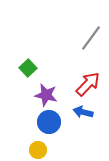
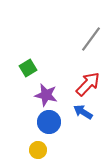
gray line: moved 1 px down
green square: rotated 12 degrees clockwise
blue arrow: rotated 18 degrees clockwise
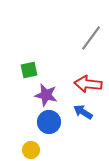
gray line: moved 1 px up
green square: moved 1 px right, 2 px down; rotated 18 degrees clockwise
red arrow: rotated 128 degrees counterclockwise
yellow circle: moved 7 px left
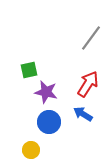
red arrow: rotated 116 degrees clockwise
purple star: moved 3 px up
blue arrow: moved 2 px down
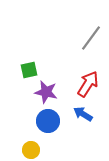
blue circle: moved 1 px left, 1 px up
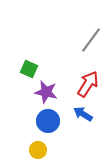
gray line: moved 2 px down
green square: moved 1 px up; rotated 36 degrees clockwise
yellow circle: moved 7 px right
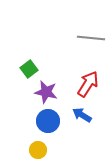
gray line: moved 2 px up; rotated 60 degrees clockwise
green square: rotated 30 degrees clockwise
blue arrow: moved 1 px left, 1 px down
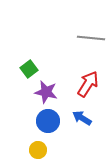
blue arrow: moved 3 px down
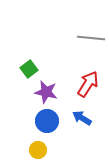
blue circle: moved 1 px left
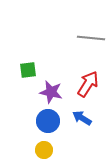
green square: moved 1 px left, 1 px down; rotated 30 degrees clockwise
purple star: moved 5 px right
blue circle: moved 1 px right
yellow circle: moved 6 px right
